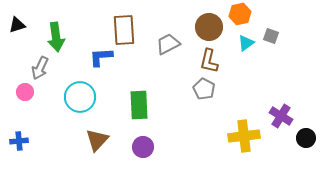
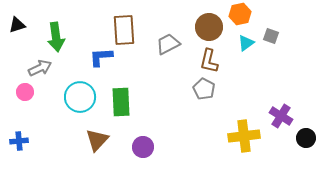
gray arrow: rotated 140 degrees counterclockwise
green rectangle: moved 18 px left, 3 px up
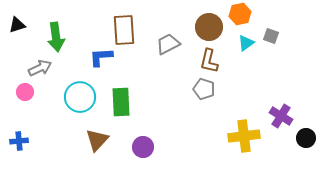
gray pentagon: rotated 10 degrees counterclockwise
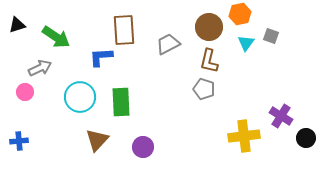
green arrow: rotated 48 degrees counterclockwise
cyan triangle: rotated 18 degrees counterclockwise
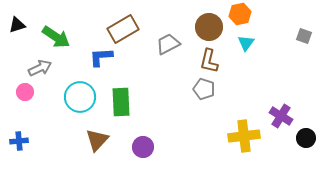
brown rectangle: moved 1 px left, 1 px up; rotated 64 degrees clockwise
gray square: moved 33 px right
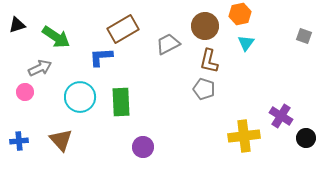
brown circle: moved 4 px left, 1 px up
brown triangle: moved 36 px left; rotated 25 degrees counterclockwise
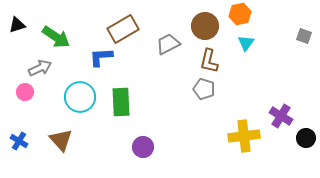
blue cross: rotated 36 degrees clockwise
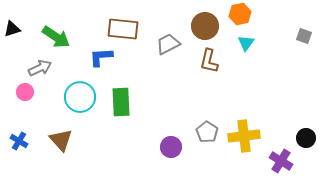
black triangle: moved 5 px left, 4 px down
brown rectangle: rotated 36 degrees clockwise
gray pentagon: moved 3 px right, 43 px down; rotated 15 degrees clockwise
purple cross: moved 45 px down
purple circle: moved 28 px right
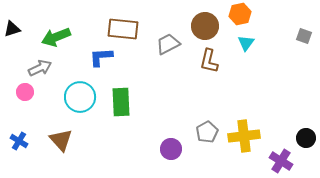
green arrow: rotated 124 degrees clockwise
gray pentagon: rotated 10 degrees clockwise
purple circle: moved 2 px down
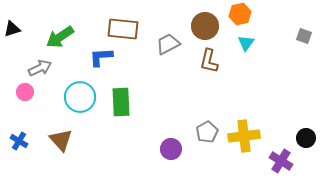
green arrow: moved 4 px right; rotated 12 degrees counterclockwise
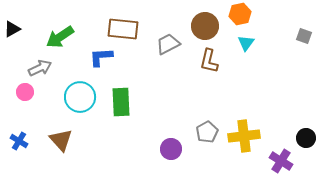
black triangle: rotated 12 degrees counterclockwise
